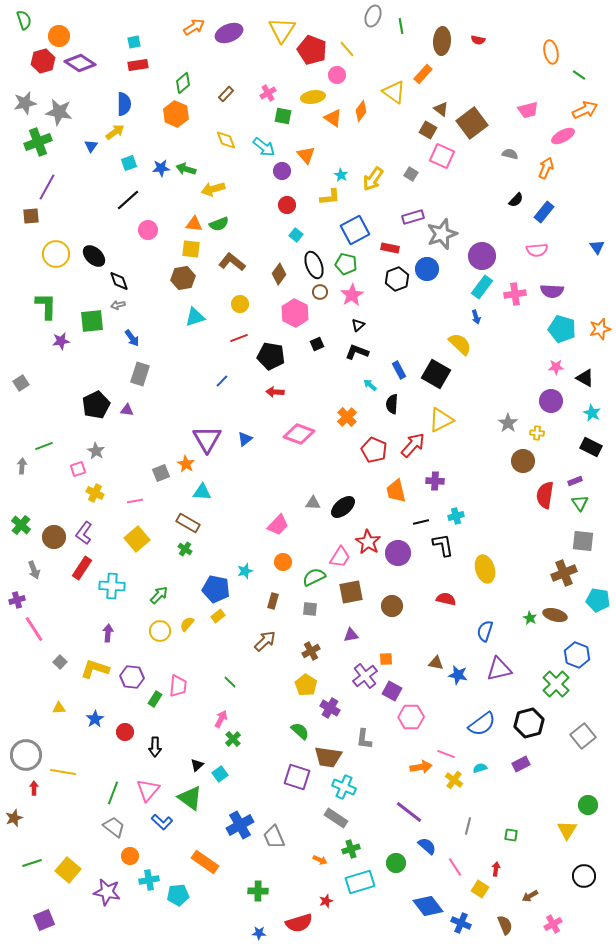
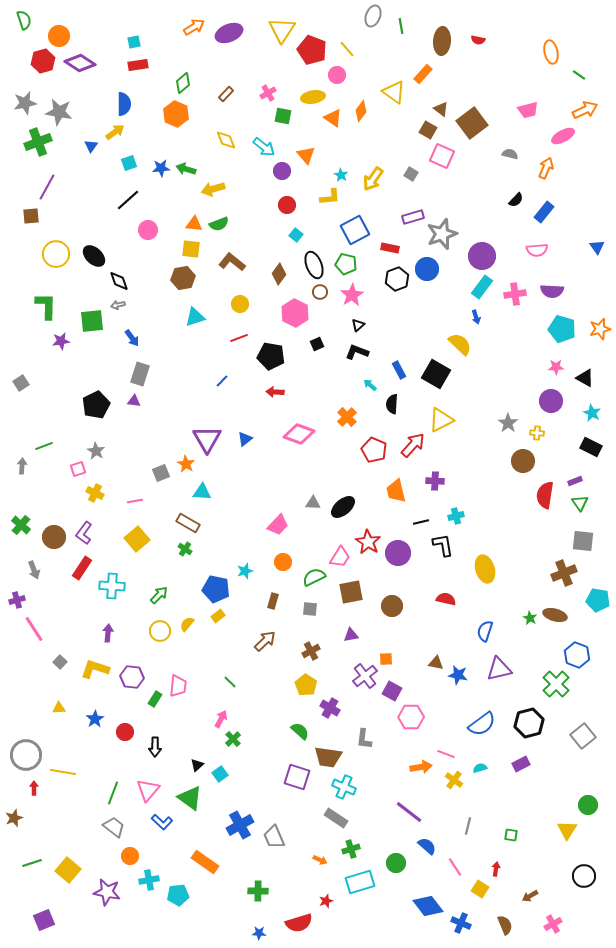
purple triangle at (127, 410): moved 7 px right, 9 px up
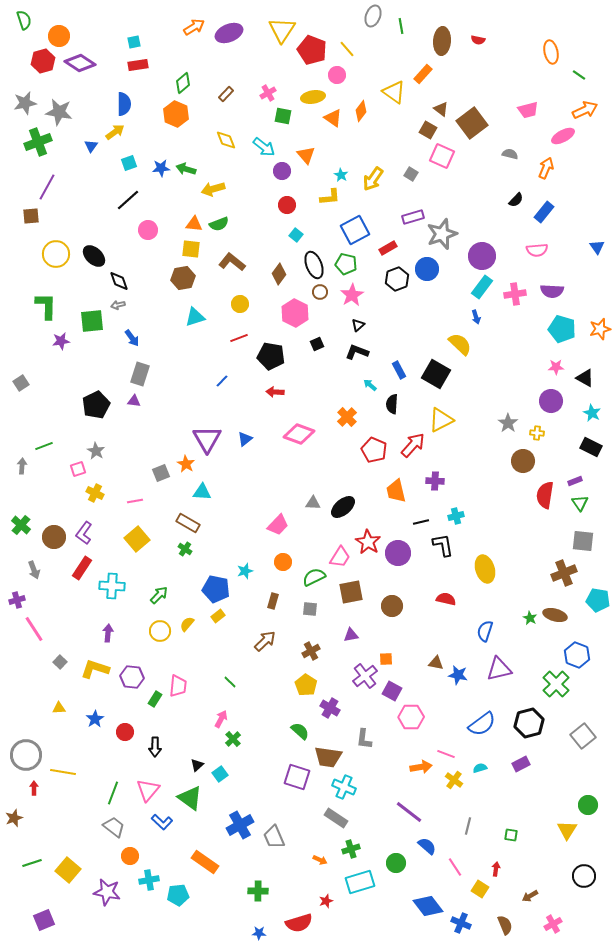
red rectangle at (390, 248): moved 2 px left; rotated 42 degrees counterclockwise
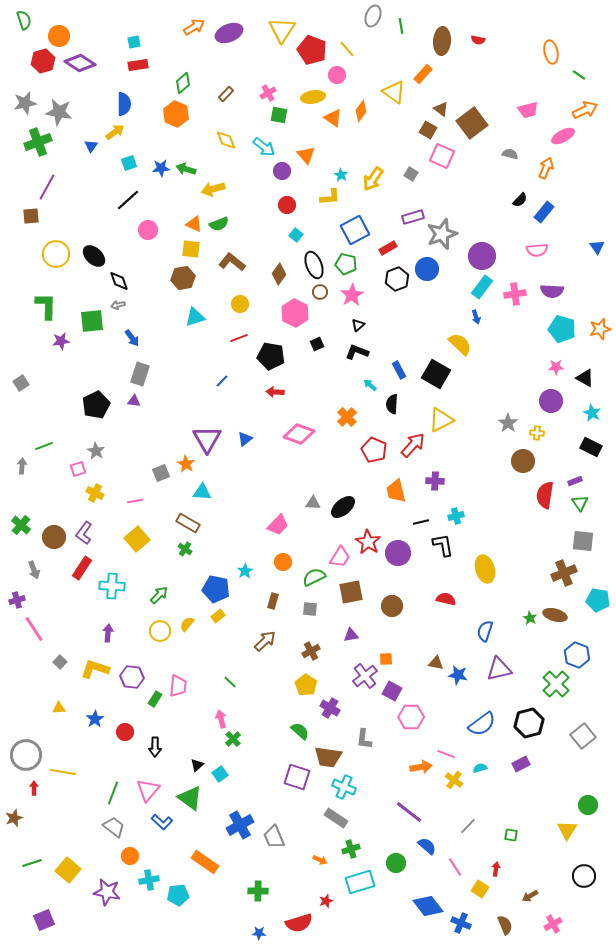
green square at (283, 116): moved 4 px left, 1 px up
black semicircle at (516, 200): moved 4 px right
orange triangle at (194, 224): rotated 18 degrees clockwise
cyan star at (245, 571): rotated 14 degrees counterclockwise
pink arrow at (221, 719): rotated 42 degrees counterclockwise
gray line at (468, 826): rotated 30 degrees clockwise
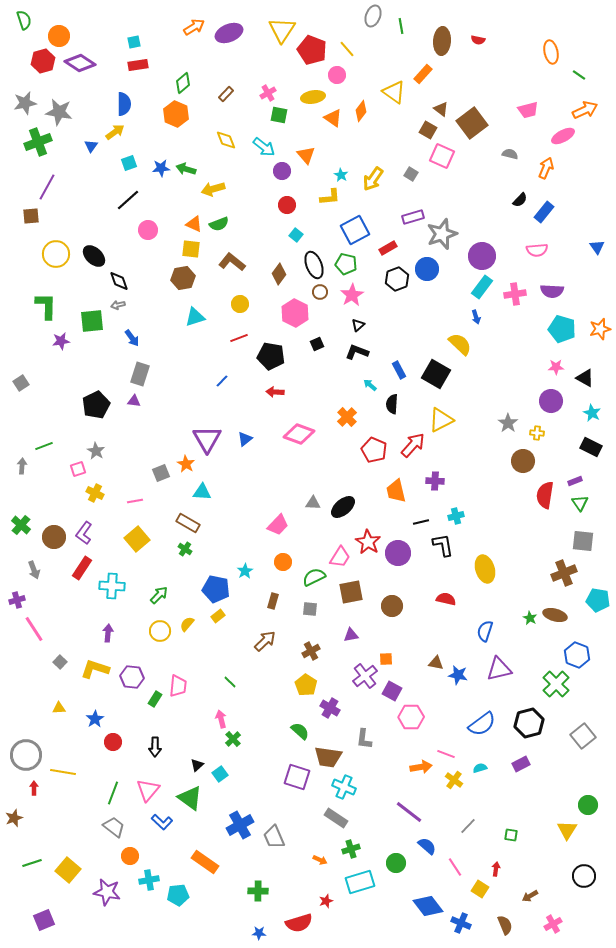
red circle at (125, 732): moved 12 px left, 10 px down
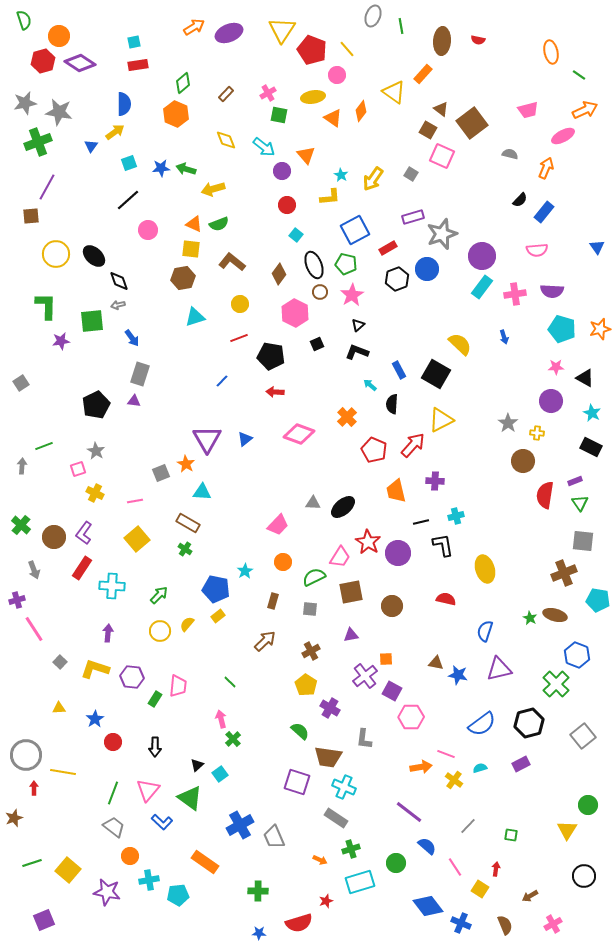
blue arrow at (476, 317): moved 28 px right, 20 px down
purple square at (297, 777): moved 5 px down
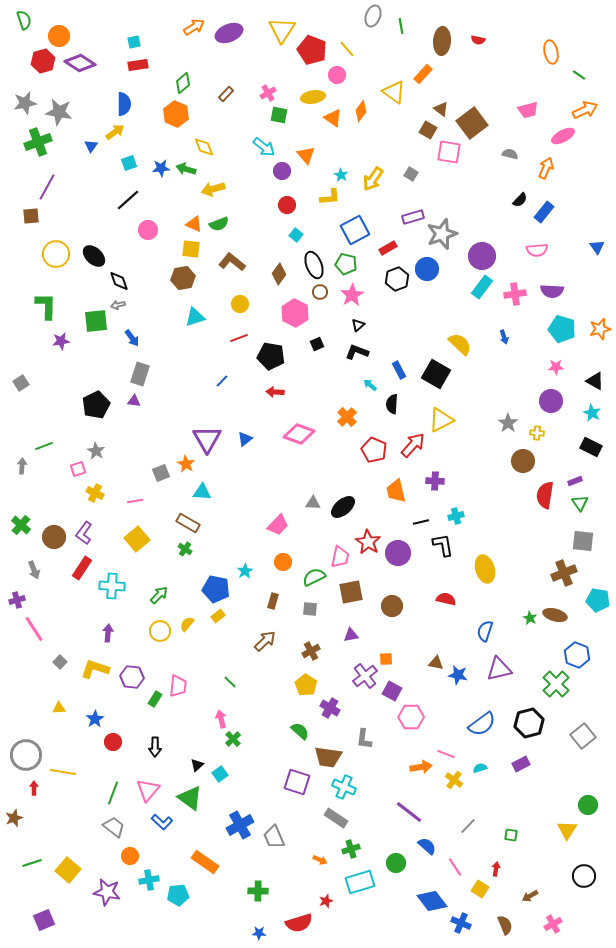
yellow diamond at (226, 140): moved 22 px left, 7 px down
pink square at (442, 156): moved 7 px right, 4 px up; rotated 15 degrees counterclockwise
green square at (92, 321): moved 4 px right
black triangle at (585, 378): moved 10 px right, 3 px down
pink trapezoid at (340, 557): rotated 20 degrees counterclockwise
blue diamond at (428, 906): moved 4 px right, 5 px up
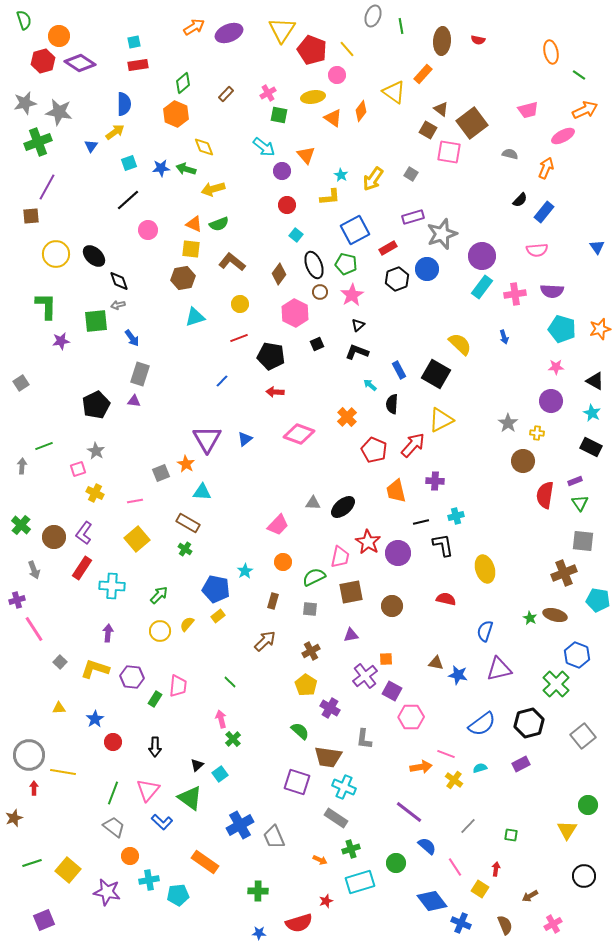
gray circle at (26, 755): moved 3 px right
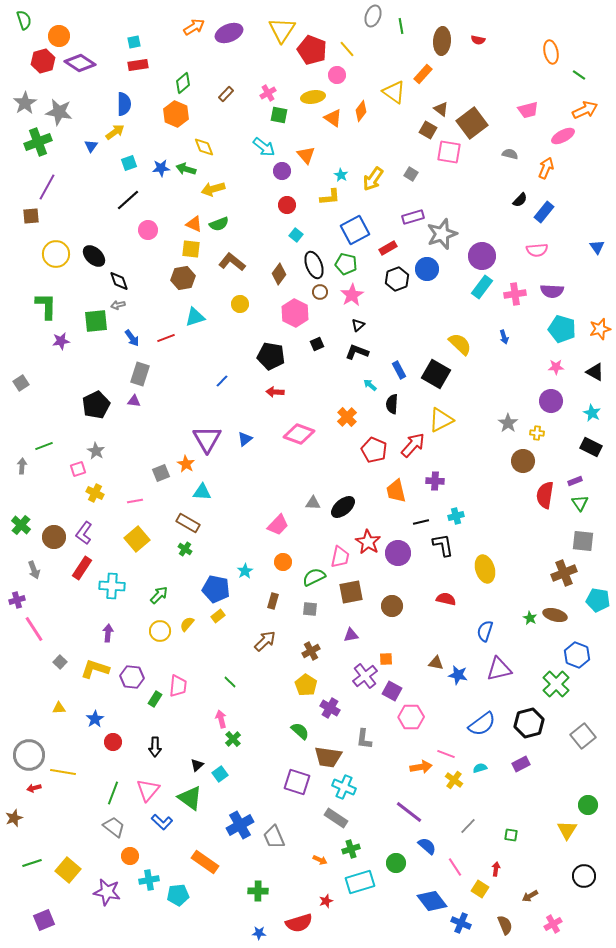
gray star at (25, 103): rotated 20 degrees counterclockwise
red line at (239, 338): moved 73 px left
black triangle at (595, 381): moved 9 px up
red arrow at (34, 788): rotated 104 degrees counterclockwise
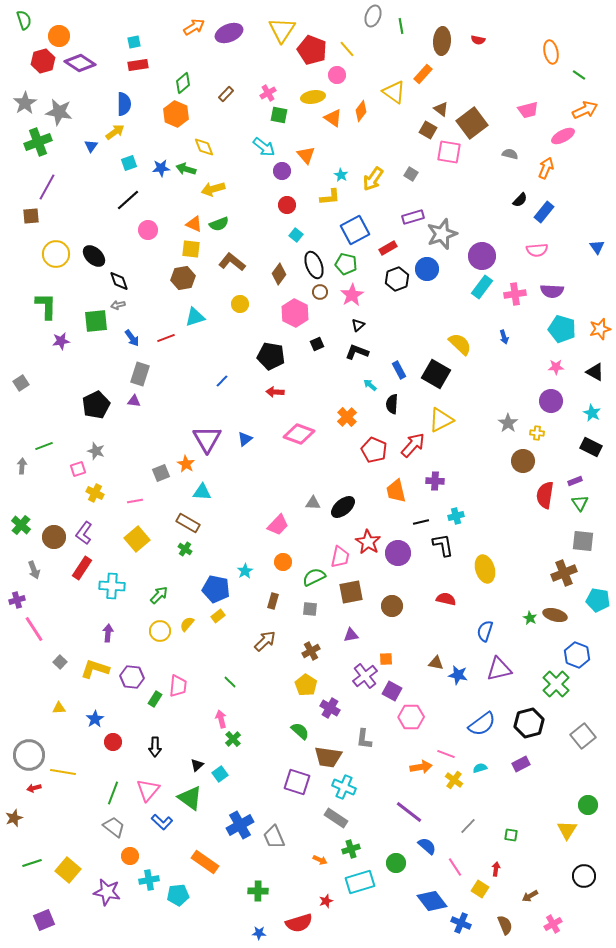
gray star at (96, 451): rotated 12 degrees counterclockwise
